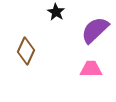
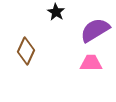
purple semicircle: rotated 12 degrees clockwise
pink trapezoid: moved 6 px up
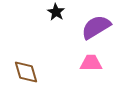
purple semicircle: moved 1 px right, 3 px up
brown diamond: moved 21 px down; rotated 40 degrees counterclockwise
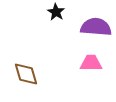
purple semicircle: rotated 36 degrees clockwise
brown diamond: moved 2 px down
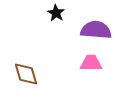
black star: moved 1 px down
purple semicircle: moved 3 px down
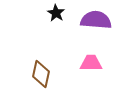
purple semicircle: moved 10 px up
brown diamond: moved 15 px right; rotated 28 degrees clockwise
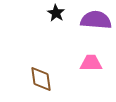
brown diamond: moved 5 px down; rotated 20 degrees counterclockwise
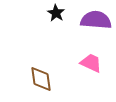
pink trapezoid: rotated 25 degrees clockwise
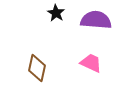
brown diamond: moved 4 px left, 11 px up; rotated 20 degrees clockwise
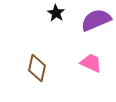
purple semicircle: rotated 28 degrees counterclockwise
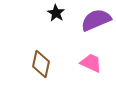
brown diamond: moved 4 px right, 4 px up
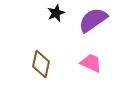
black star: rotated 18 degrees clockwise
purple semicircle: moved 3 px left; rotated 12 degrees counterclockwise
